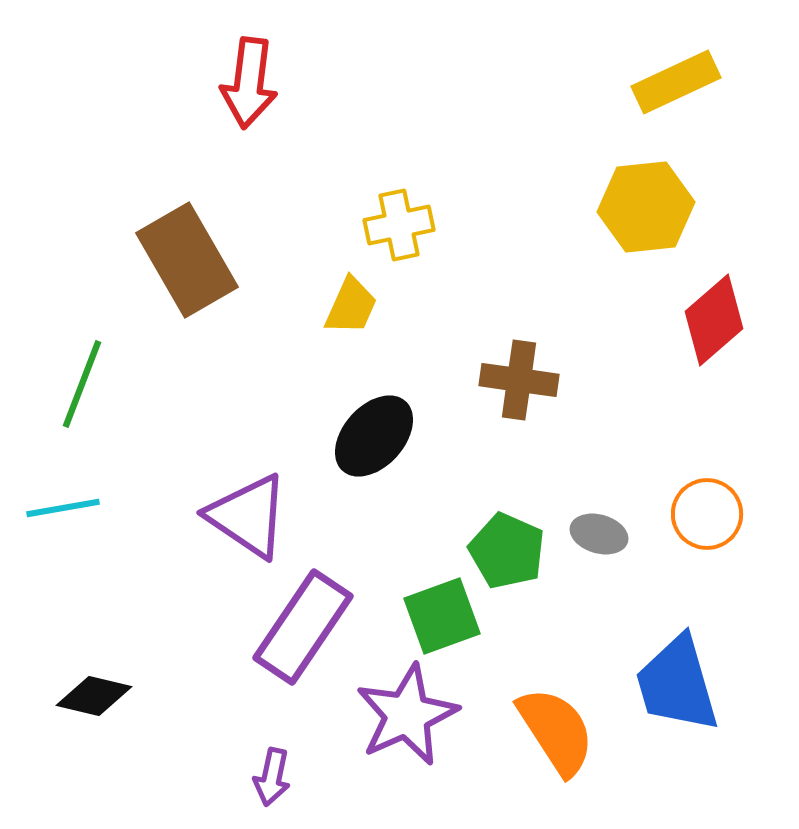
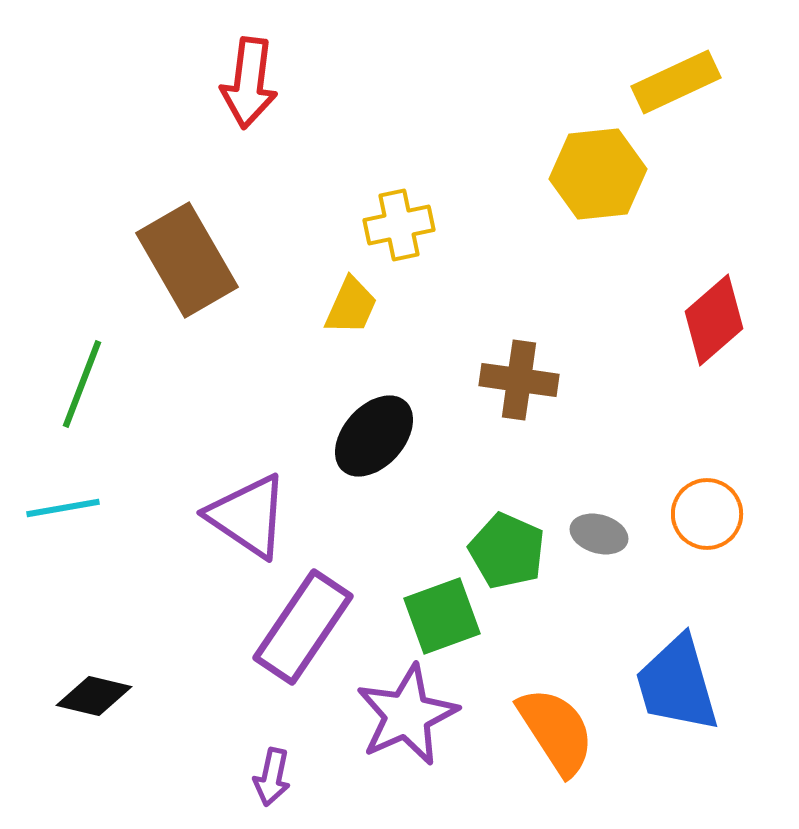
yellow hexagon: moved 48 px left, 33 px up
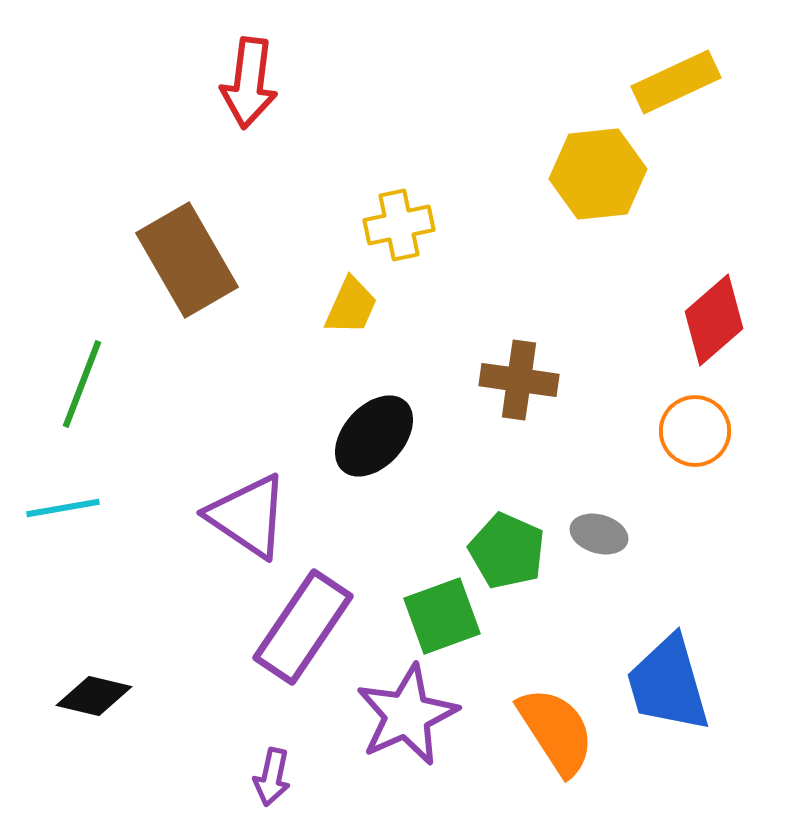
orange circle: moved 12 px left, 83 px up
blue trapezoid: moved 9 px left
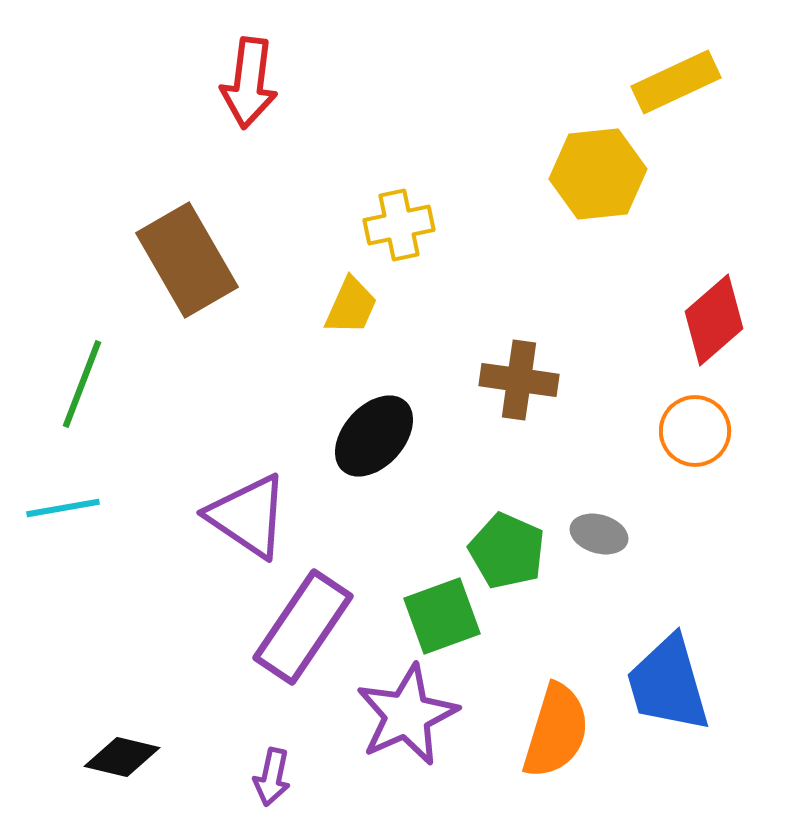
black diamond: moved 28 px right, 61 px down
orange semicircle: rotated 50 degrees clockwise
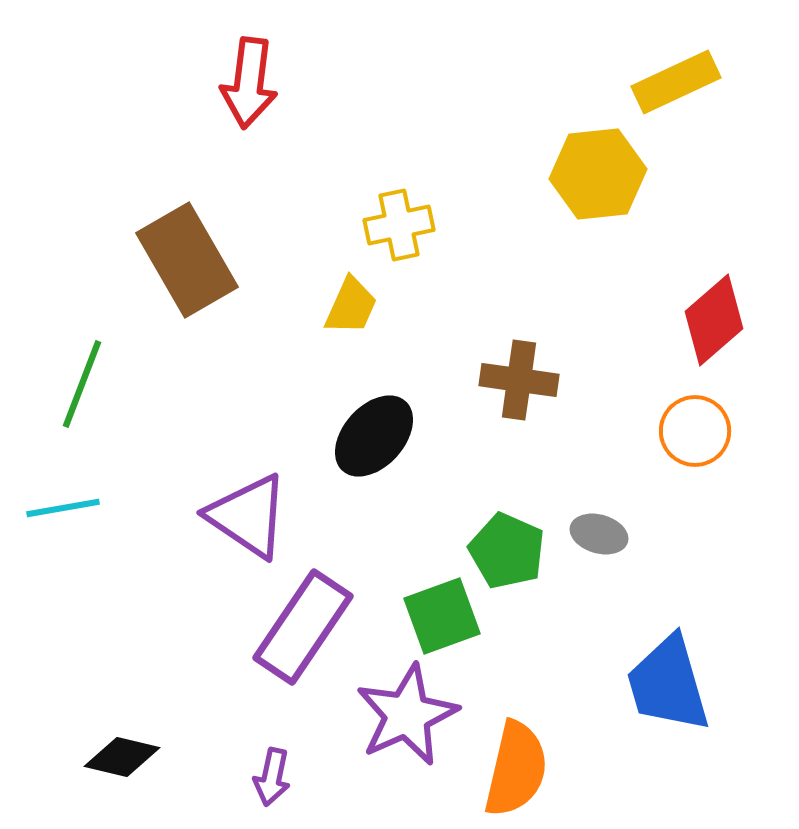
orange semicircle: moved 40 px left, 38 px down; rotated 4 degrees counterclockwise
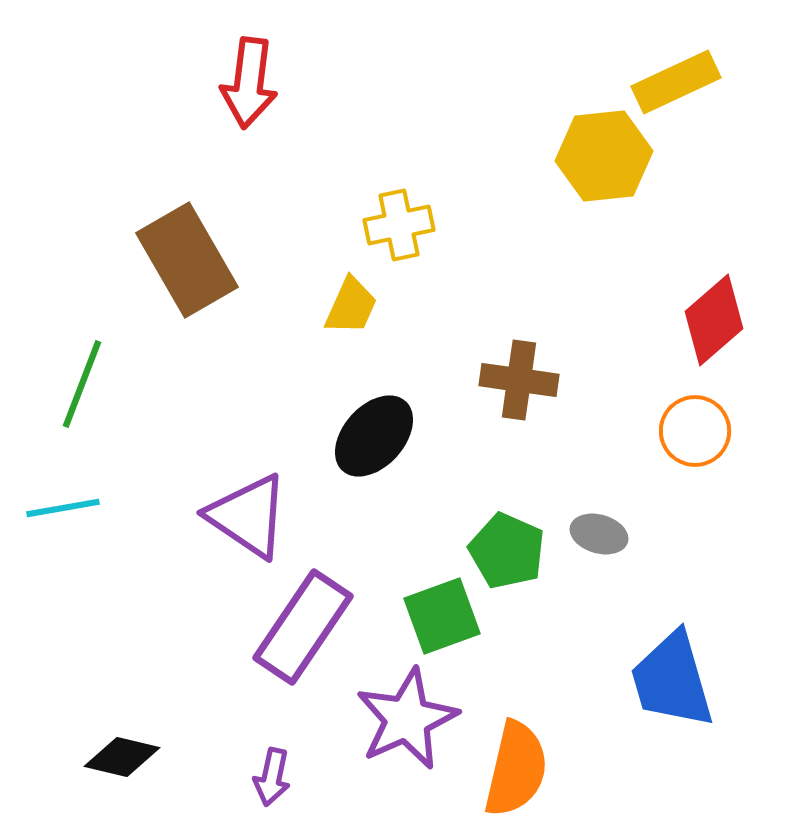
yellow hexagon: moved 6 px right, 18 px up
blue trapezoid: moved 4 px right, 4 px up
purple star: moved 4 px down
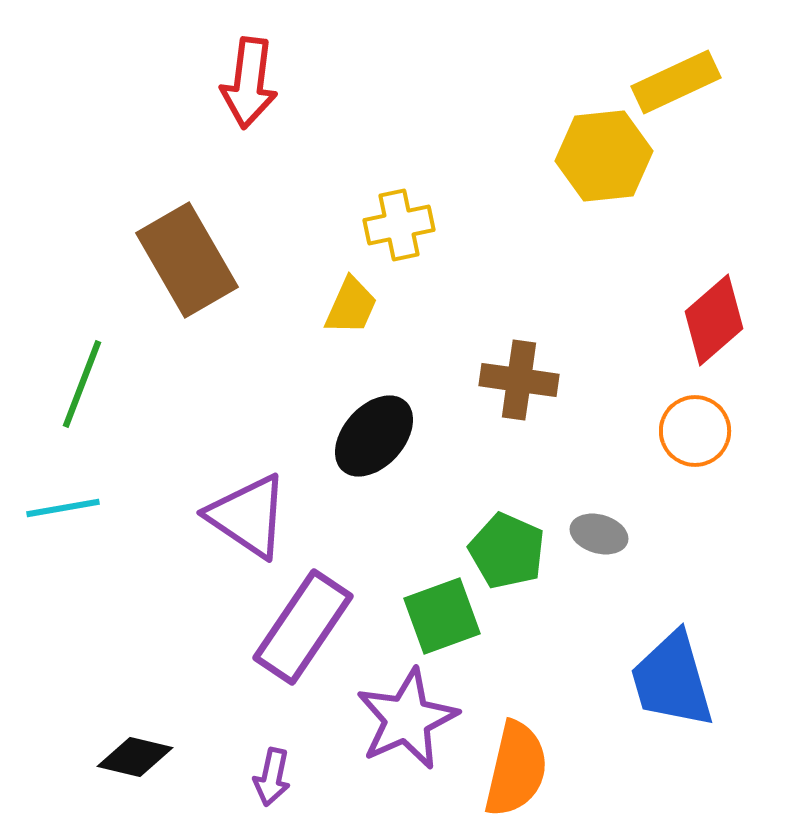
black diamond: moved 13 px right
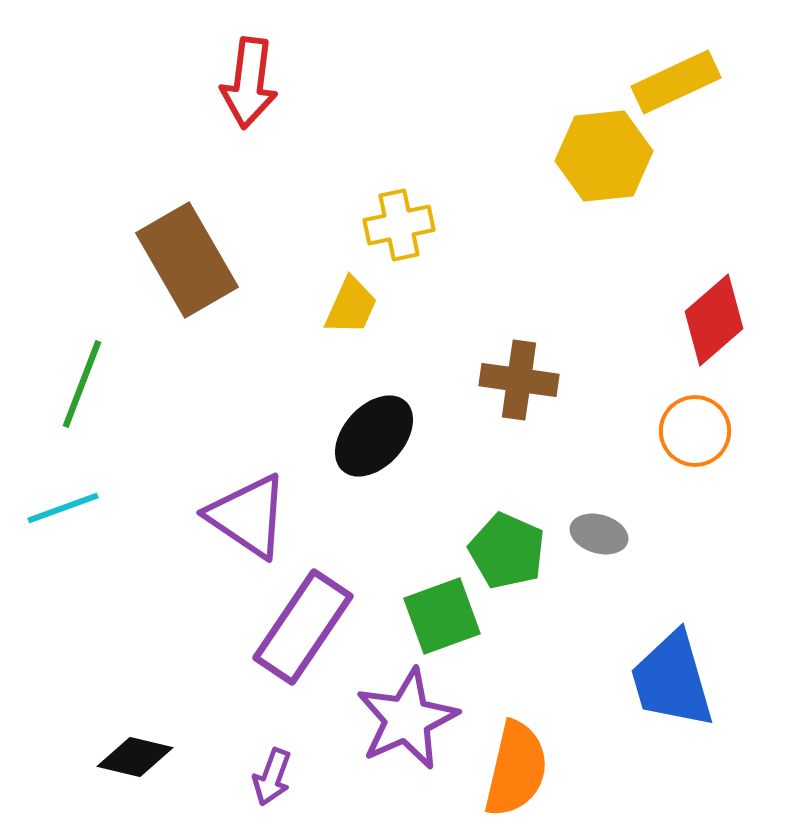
cyan line: rotated 10 degrees counterclockwise
purple arrow: rotated 8 degrees clockwise
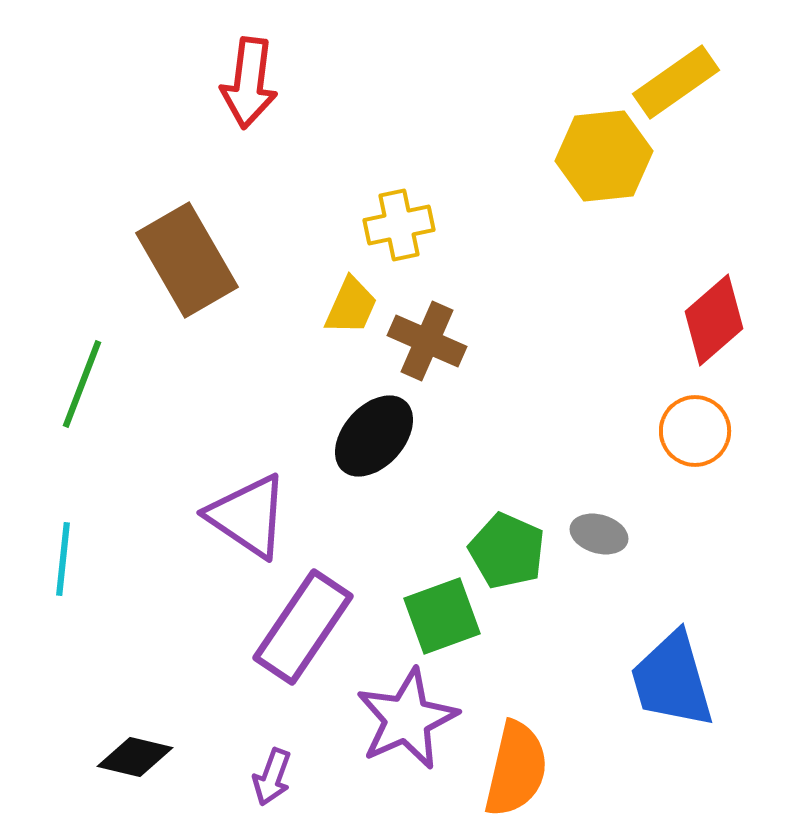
yellow rectangle: rotated 10 degrees counterclockwise
brown cross: moved 92 px left, 39 px up; rotated 16 degrees clockwise
cyan line: moved 51 px down; rotated 64 degrees counterclockwise
